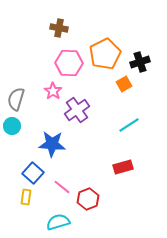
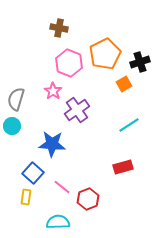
pink hexagon: rotated 20 degrees clockwise
cyan semicircle: rotated 15 degrees clockwise
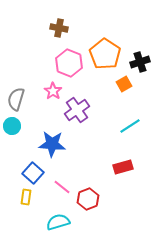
orange pentagon: rotated 12 degrees counterclockwise
cyan line: moved 1 px right, 1 px down
cyan semicircle: rotated 15 degrees counterclockwise
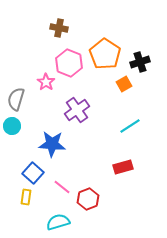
pink star: moved 7 px left, 9 px up
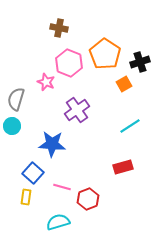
pink star: rotated 12 degrees counterclockwise
pink line: rotated 24 degrees counterclockwise
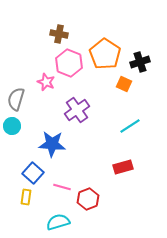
brown cross: moved 6 px down
orange square: rotated 35 degrees counterclockwise
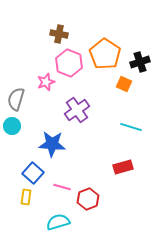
pink star: rotated 30 degrees clockwise
cyan line: moved 1 px right, 1 px down; rotated 50 degrees clockwise
